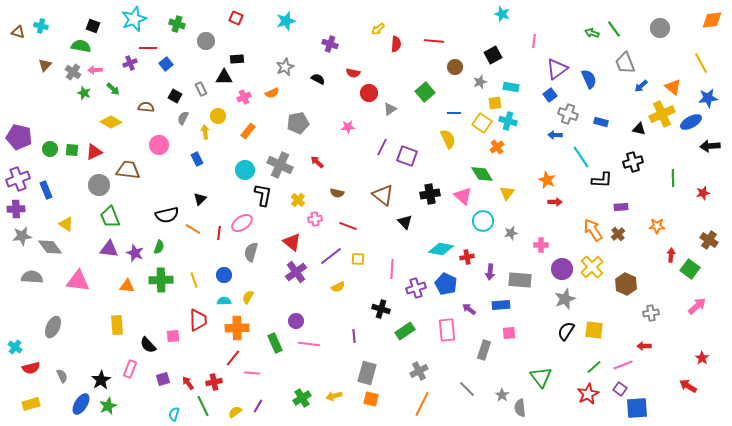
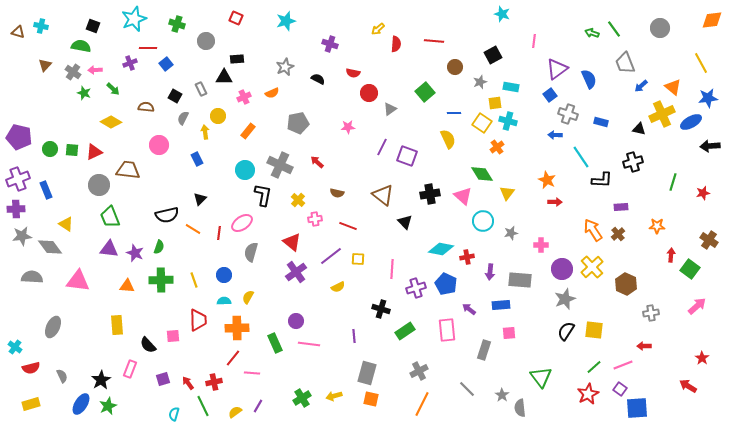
green line at (673, 178): moved 4 px down; rotated 18 degrees clockwise
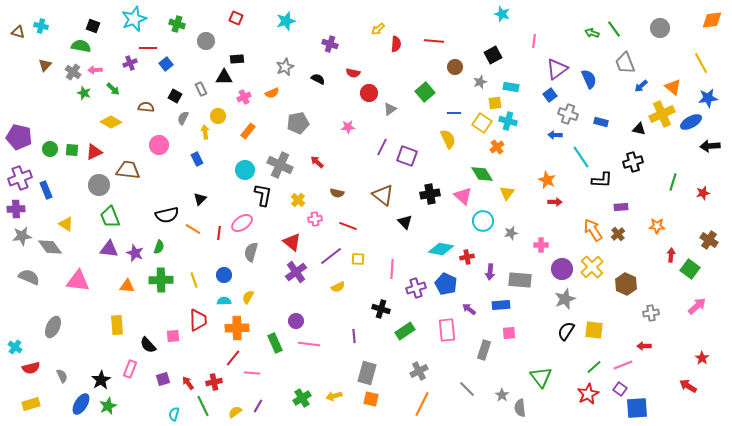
purple cross at (18, 179): moved 2 px right, 1 px up
gray semicircle at (32, 277): moved 3 px left; rotated 20 degrees clockwise
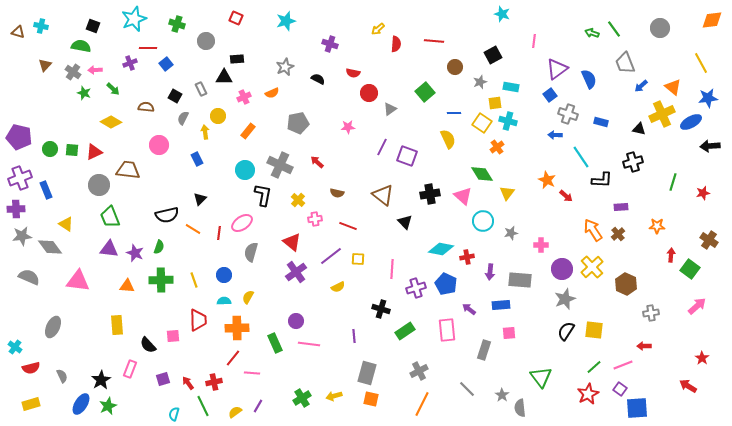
red arrow at (555, 202): moved 11 px right, 6 px up; rotated 40 degrees clockwise
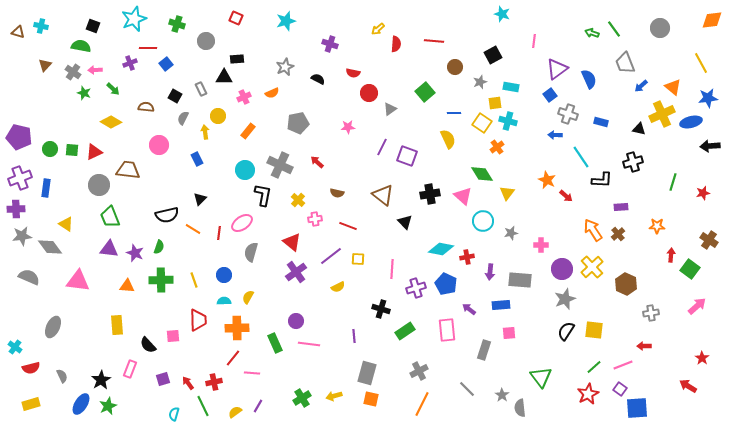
blue ellipse at (691, 122): rotated 15 degrees clockwise
blue rectangle at (46, 190): moved 2 px up; rotated 30 degrees clockwise
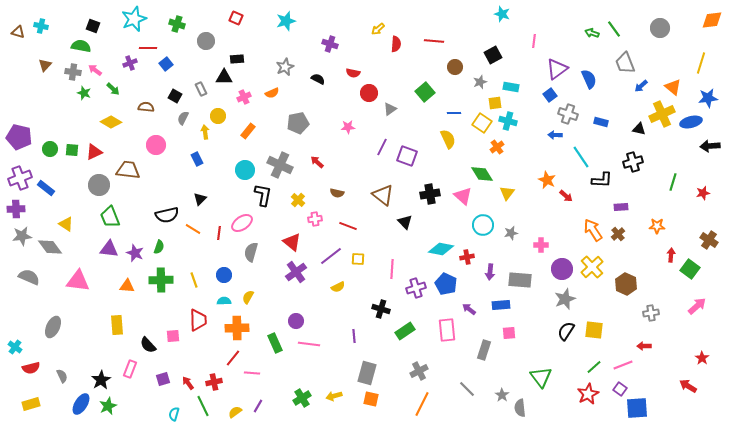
yellow line at (701, 63): rotated 45 degrees clockwise
pink arrow at (95, 70): rotated 40 degrees clockwise
gray cross at (73, 72): rotated 28 degrees counterclockwise
pink circle at (159, 145): moved 3 px left
blue rectangle at (46, 188): rotated 60 degrees counterclockwise
cyan circle at (483, 221): moved 4 px down
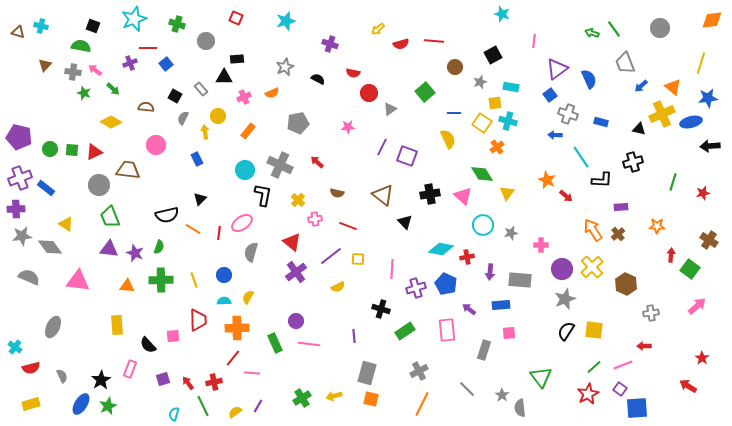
red semicircle at (396, 44): moved 5 px right; rotated 70 degrees clockwise
gray rectangle at (201, 89): rotated 16 degrees counterclockwise
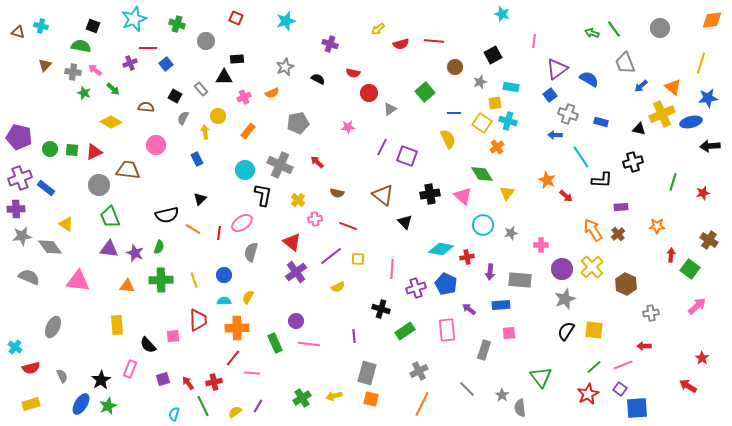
blue semicircle at (589, 79): rotated 36 degrees counterclockwise
